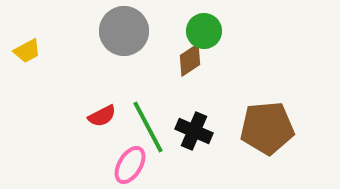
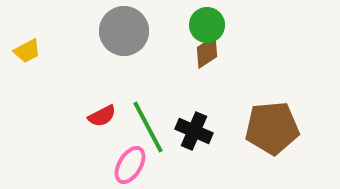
green circle: moved 3 px right, 6 px up
brown diamond: moved 17 px right, 8 px up
brown pentagon: moved 5 px right
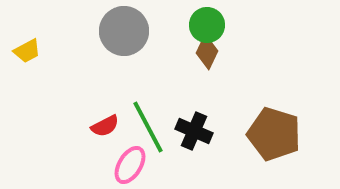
brown diamond: rotated 32 degrees counterclockwise
red semicircle: moved 3 px right, 10 px down
brown pentagon: moved 2 px right, 6 px down; rotated 22 degrees clockwise
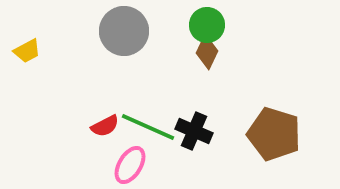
green line: rotated 38 degrees counterclockwise
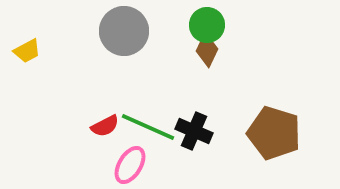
brown diamond: moved 2 px up
brown pentagon: moved 1 px up
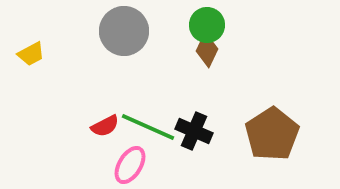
yellow trapezoid: moved 4 px right, 3 px down
brown pentagon: moved 2 px left, 1 px down; rotated 22 degrees clockwise
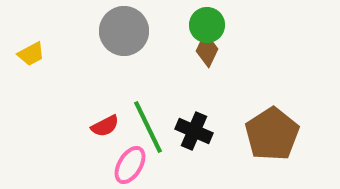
green line: rotated 40 degrees clockwise
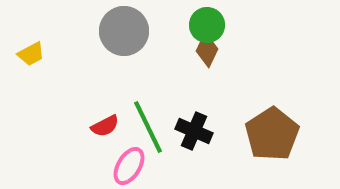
pink ellipse: moved 1 px left, 1 px down
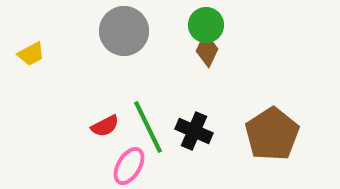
green circle: moved 1 px left
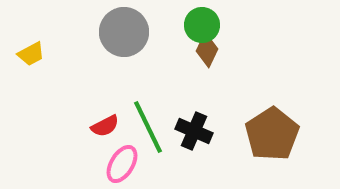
green circle: moved 4 px left
gray circle: moved 1 px down
pink ellipse: moved 7 px left, 2 px up
